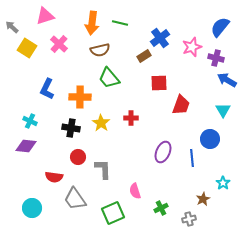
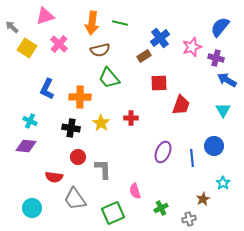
blue circle: moved 4 px right, 7 px down
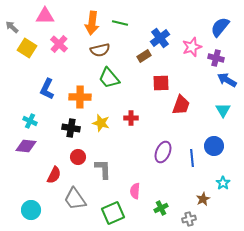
pink triangle: rotated 18 degrees clockwise
red square: moved 2 px right
yellow star: rotated 18 degrees counterclockwise
red semicircle: moved 2 px up; rotated 72 degrees counterclockwise
pink semicircle: rotated 21 degrees clockwise
cyan circle: moved 1 px left, 2 px down
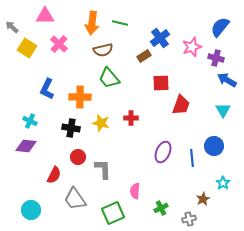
brown semicircle: moved 3 px right
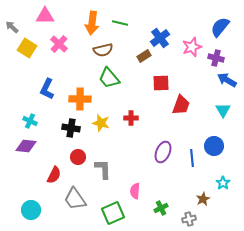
orange cross: moved 2 px down
